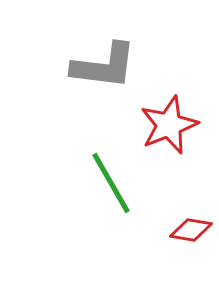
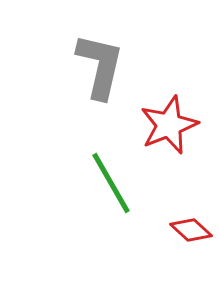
gray L-shape: moved 4 px left; rotated 84 degrees counterclockwise
red diamond: rotated 33 degrees clockwise
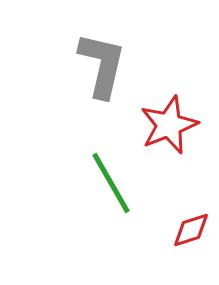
gray L-shape: moved 2 px right, 1 px up
red diamond: rotated 60 degrees counterclockwise
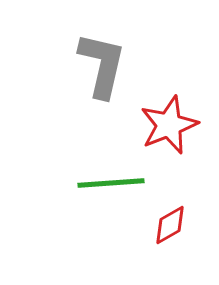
green line: rotated 64 degrees counterclockwise
red diamond: moved 21 px left, 5 px up; rotated 12 degrees counterclockwise
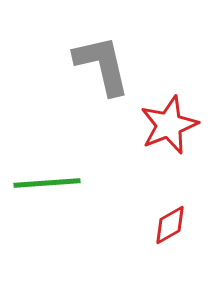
gray L-shape: rotated 26 degrees counterclockwise
green line: moved 64 px left
